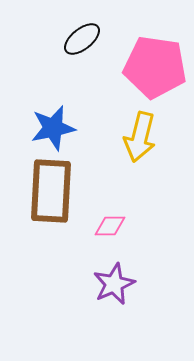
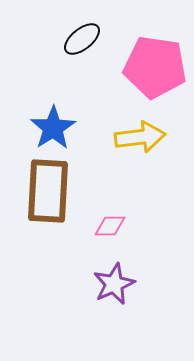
blue star: rotated 21 degrees counterclockwise
yellow arrow: rotated 111 degrees counterclockwise
brown rectangle: moved 3 px left
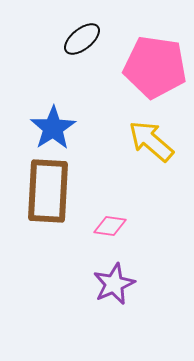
yellow arrow: moved 11 px right, 4 px down; rotated 132 degrees counterclockwise
pink diamond: rotated 8 degrees clockwise
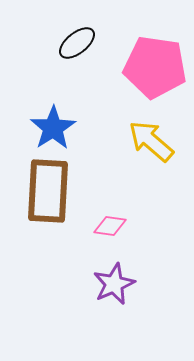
black ellipse: moved 5 px left, 4 px down
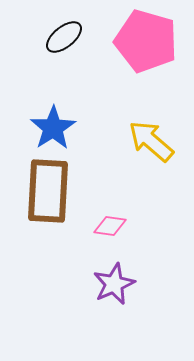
black ellipse: moved 13 px left, 6 px up
pink pentagon: moved 9 px left, 26 px up; rotated 8 degrees clockwise
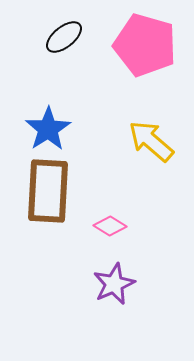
pink pentagon: moved 1 px left, 4 px down
blue star: moved 5 px left, 1 px down
pink diamond: rotated 24 degrees clockwise
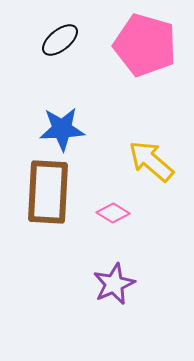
black ellipse: moved 4 px left, 3 px down
blue star: moved 14 px right; rotated 30 degrees clockwise
yellow arrow: moved 20 px down
brown rectangle: moved 1 px down
pink diamond: moved 3 px right, 13 px up
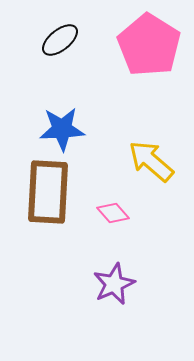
pink pentagon: moved 4 px right; rotated 16 degrees clockwise
pink diamond: rotated 16 degrees clockwise
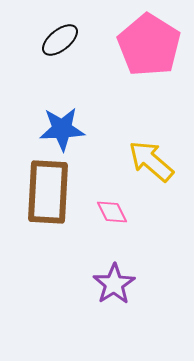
pink diamond: moved 1 px left, 1 px up; rotated 16 degrees clockwise
purple star: rotated 9 degrees counterclockwise
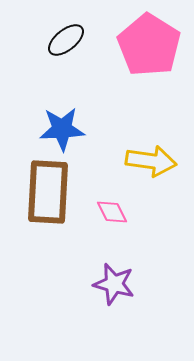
black ellipse: moved 6 px right
yellow arrow: rotated 147 degrees clockwise
purple star: rotated 24 degrees counterclockwise
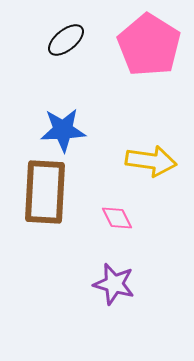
blue star: moved 1 px right, 1 px down
brown rectangle: moved 3 px left
pink diamond: moved 5 px right, 6 px down
